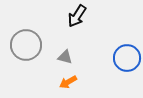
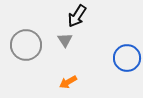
gray triangle: moved 17 px up; rotated 42 degrees clockwise
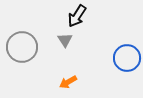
gray circle: moved 4 px left, 2 px down
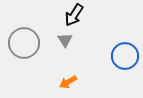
black arrow: moved 3 px left, 1 px up
gray circle: moved 2 px right, 4 px up
blue circle: moved 2 px left, 2 px up
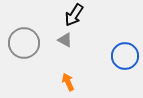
gray triangle: rotated 28 degrees counterclockwise
orange arrow: rotated 96 degrees clockwise
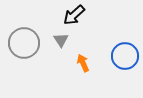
black arrow: rotated 15 degrees clockwise
gray triangle: moved 4 px left; rotated 28 degrees clockwise
orange arrow: moved 15 px right, 19 px up
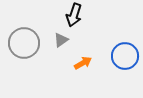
black arrow: rotated 30 degrees counterclockwise
gray triangle: rotated 28 degrees clockwise
orange arrow: rotated 84 degrees clockwise
